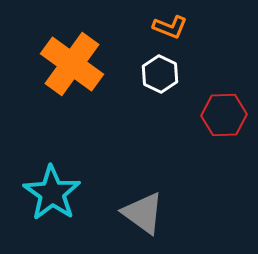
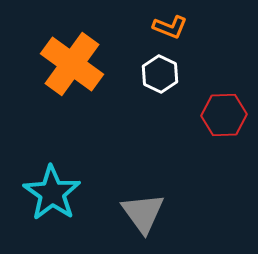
gray triangle: rotated 18 degrees clockwise
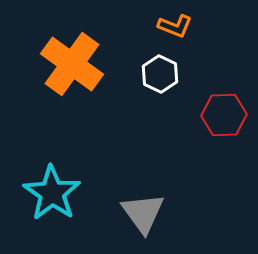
orange L-shape: moved 5 px right, 1 px up
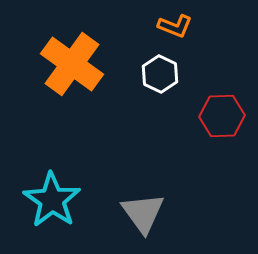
red hexagon: moved 2 px left, 1 px down
cyan star: moved 7 px down
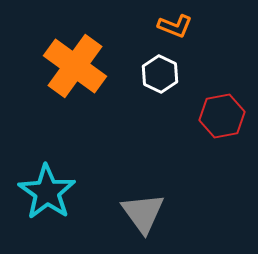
orange cross: moved 3 px right, 2 px down
red hexagon: rotated 9 degrees counterclockwise
cyan star: moved 5 px left, 8 px up
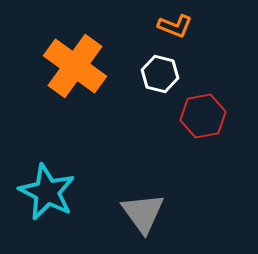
white hexagon: rotated 12 degrees counterclockwise
red hexagon: moved 19 px left
cyan star: rotated 8 degrees counterclockwise
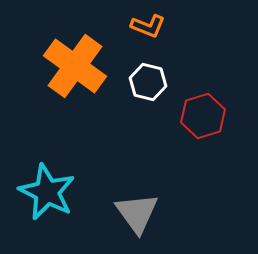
orange L-shape: moved 27 px left
white hexagon: moved 12 px left, 8 px down
red hexagon: rotated 6 degrees counterclockwise
gray triangle: moved 6 px left
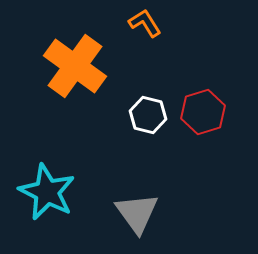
orange L-shape: moved 3 px left, 3 px up; rotated 144 degrees counterclockwise
white hexagon: moved 33 px down
red hexagon: moved 4 px up
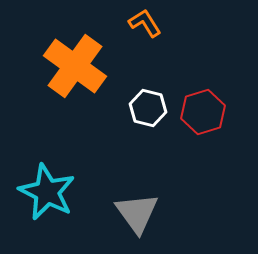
white hexagon: moved 7 px up
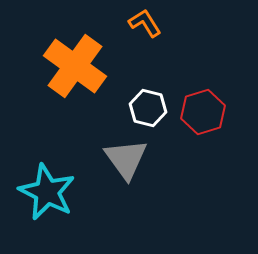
gray triangle: moved 11 px left, 54 px up
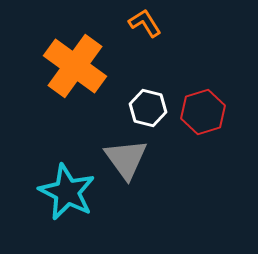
cyan star: moved 20 px right
